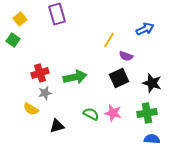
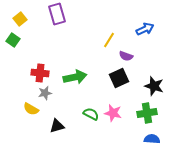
red cross: rotated 24 degrees clockwise
black star: moved 2 px right, 3 px down
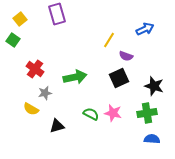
red cross: moved 5 px left, 4 px up; rotated 30 degrees clockwise
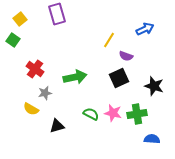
green cross: moved 10 px left, 1 px down
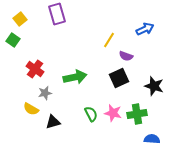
green semicircle: rotated 35 degrees clockwise
black triangle: moved 4 px left, 4 px up
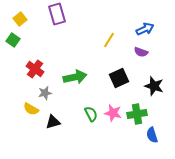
purple semicircle: moved 15 px right, 4 px up
blue semicircle: moved 4 px up; rotated 112 degrees counterclockwise
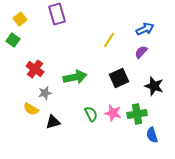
purple semicircle: rotated 112 degrees clockwise
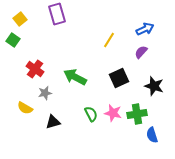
green arrow: rotated 140 degrees counterclockwise
yellow semicircle: moved 6 px left, 1 px up
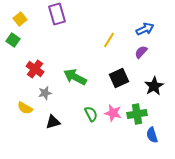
black star: rotated 24 degrees clockwise
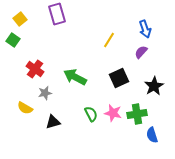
blue arrow: rotated 96 degrees clockwise
